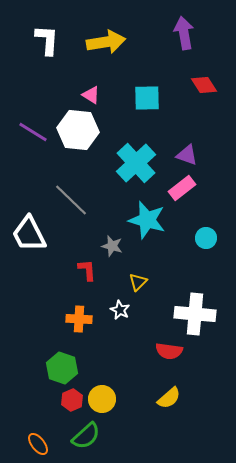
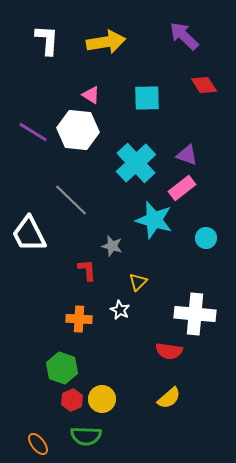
purple arrow: moved 3 px down; rotated 36 degrees counterclockwise
cyan star: moved 7 px right
green semicircle: rotated 44 degrees clockwise
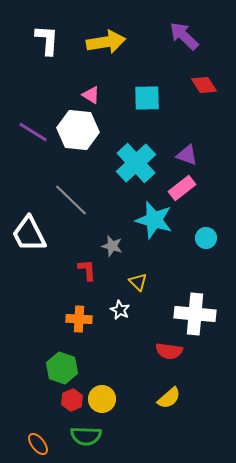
yellow triangle: rotated 30 degrees counterclockwise
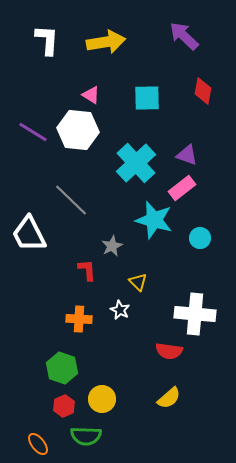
red diamond: moved 1 px left, 6 px down; rotated 44 degrees clockwise
cyan circle: moved 6 px left
gray star: rotated 30 degrees clockwise
red hexagon: moved 8 px left, 6 px down
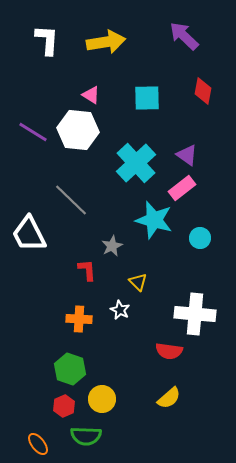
purple triangle: rotated 15 degrees clockwise
green hexagon: moved 8 px right, 1 px down
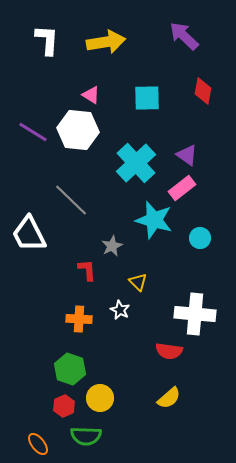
yellow circle: moved 2 px left, 1 px up
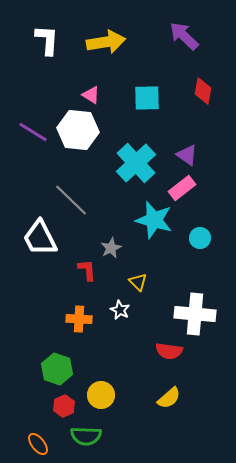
white trapezoid: moved 11 px right, 4 px down
gray star: moved 1 px left, 2 px down
green hexagon: moved 13 px left
yellow circle: moved 1 px right, 3 px up
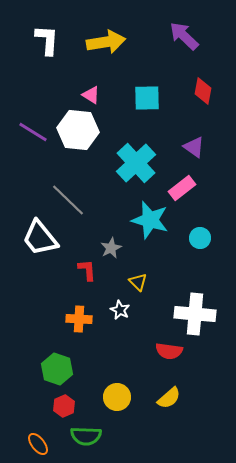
purple triangle: moved 7 px right, 8 px up
gray line: moved 3 px left
cyan star: moved 4 px left
white trapezoid: rotated 12 degrees counterclockwise
yellow circle: moved 16 px right, 2 px down
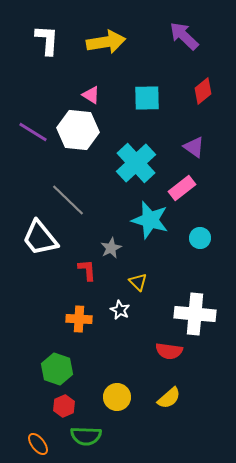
red diamond: rotated 40 degrees clockwise
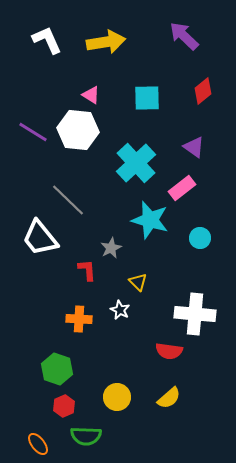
white L-shape: rotated 28 degrees counterclockwise
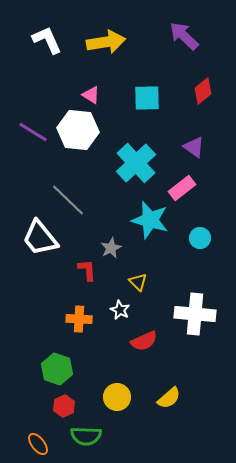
red semicircle: moved 25 px left, 10 px up; rotated 32 degrees counterclockwise
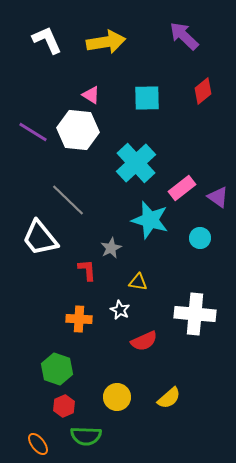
purple triangle: moved 24 px right, 50 px down
yellow triangle: rotated 36 degrees counterclockwise
